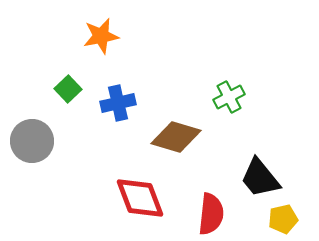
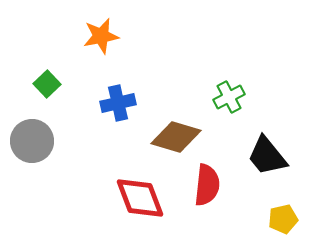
green square: moved 21 px left, 5 px up
black trapezoid: moved 7 px right, 22 px up
red semicircle: moved 4 px left, 29 px up
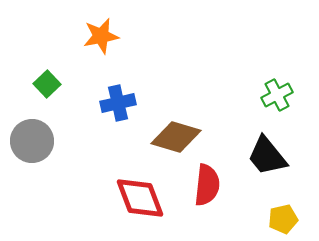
green cross: moved 48 px right, 2 px up
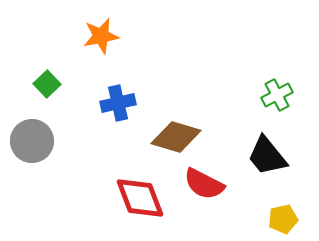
red semicircle: moved 3 px left, 1 px up; rotated 111 degrees clockwise
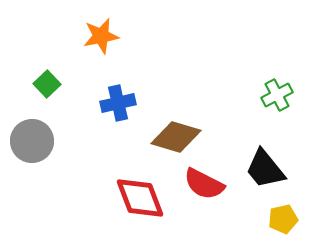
black trapezoid: moved 2 px left, 13 px down
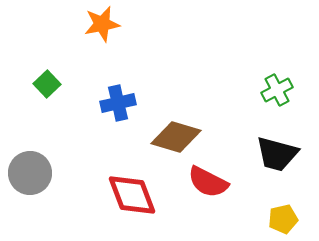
orange star: moved 1 px right, 12 px up
green cross: moved 5 px up
gray circle: moved 2 px left, 32 px down
black trapezoid: moved 12 px right, 15 px up; rotated 36 degrees counterclockwise
red semicircle: moved 4 px right, 2 px up
red diamond: moved 8 px left, 3 px up
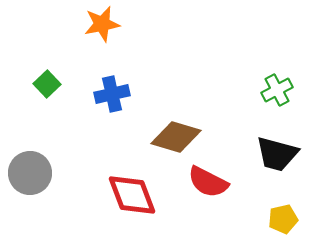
blue cross: moved 6 px left, 9 px up
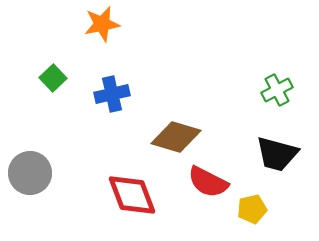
green square: moved 6 px right, 6 px up
yellow pentagon: moved 31 px left, 10 px up
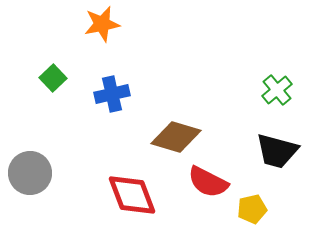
green cross: rotated 12 degrees counterclockwise
black trapezoid: moved 3 px up
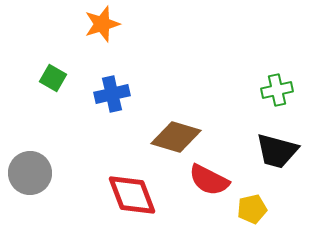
orange star: rotated 6 degrees counterclockwise
green square: rotated 16 degrees counterclockwise
green cross: rotated 28 degrees clockwise
red semicircle: moved 1 px right, 2 px up
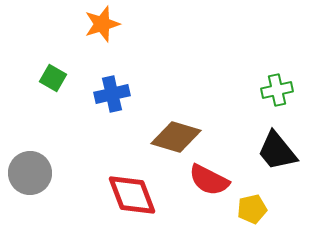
black trapezoid: rotated 36 degrees clockwise
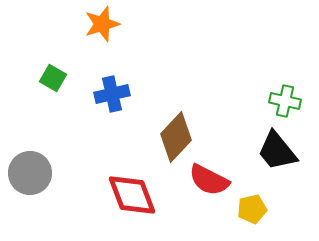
green cross: moved 8 px right, 11 px down; rotated 24 degrees clockwise
brown diamond: rotated 63 degrees counterclockwise
